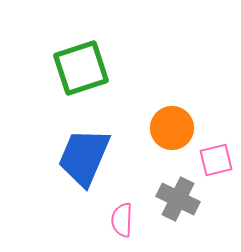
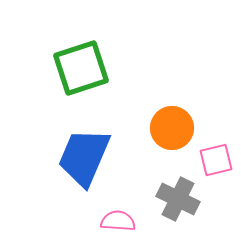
pink semicircle: moved 4 px left, 1 px down; rotated 92 degrees clockwise
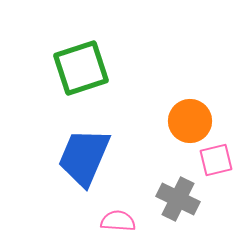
orange circle: moved 18 px right, 7 px up
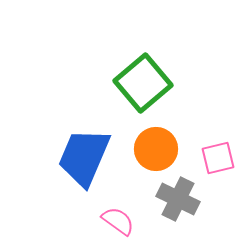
green square: moved 62 px right, 15 px down; rotated 22 degrees counterclockwise
orange circle: moved 34 px left, 28 px down
pink square: moved 2 px right, 2 px up
pink semicircle: rotated 32 degrees clockwise
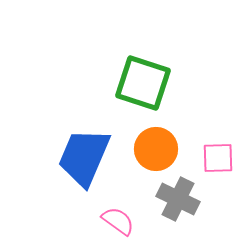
green square: rotated 32 degrees counterclockwise
pink square: rotated 12 degrees clockwise
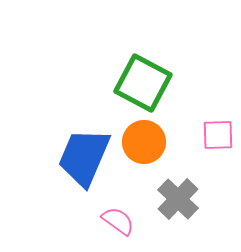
green square: rotated 10 degrees clockwise
orange circle: moved 12 px left, 7 px up
pink square: moved 23 px up
gray cross: rotated 18 degrees clockwise
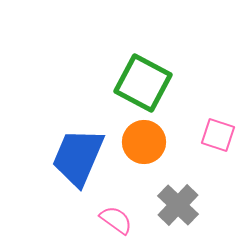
pink square: rotated 20 degrees clockwise
blue trapezoid: moved 6 px left
gray cross: moved 6 px down
pink semicircle: moved 2 px left, 1 px up
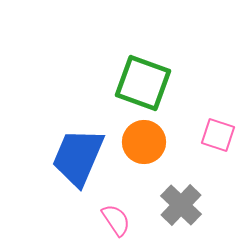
green square: rotated 8 degrees counterclockwise
gray cross: moved 3 px right
pink semicircle: rotated 20 degrees clockwise
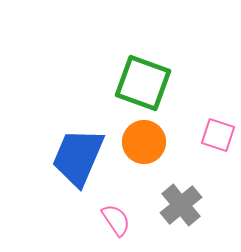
gray cross: rotated 6 degrees clockwise
